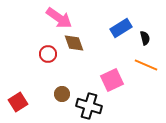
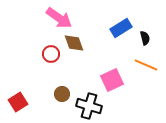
red circle: moved 3 px right
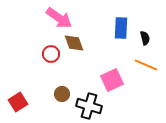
blue rectangle: rotated 55 degrees counterclockwise
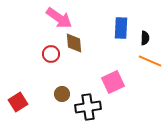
black semicircle: rotated 16 degrees clockwise
brown diamond: rotated 15 degrees clockwise
orange line: moved 4 px right, 4 px up
pink square: moved 1 px right, 2 px down
black cross: moved 1 px left, 1 px down; rotated 25 degrees counterclockwise
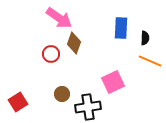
brown diamond: rotated 25 degrees clockwise
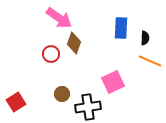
red square: moved 2 px left
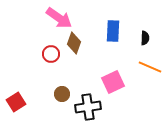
blue rectangle: moved 8 px left, 3 px down
orange line: moved 6 px down
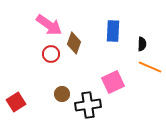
pink arrow: moved 10 px left, 7 px down
black semicircle: moved 3 px left, 6 px down
black cross: moved 2 px up
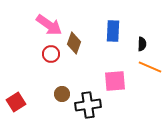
pink square: moved 2 px right, 1 px up; rotated 20 degrees clockwise
